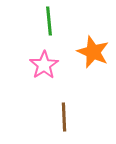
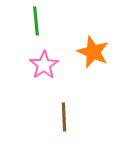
green line: moved 13 px left
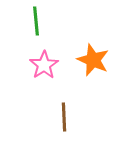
orange star: moved 8 px down
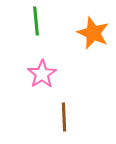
orange star: moved 27 px up
pink star: moved 2 px left, 9 px down
